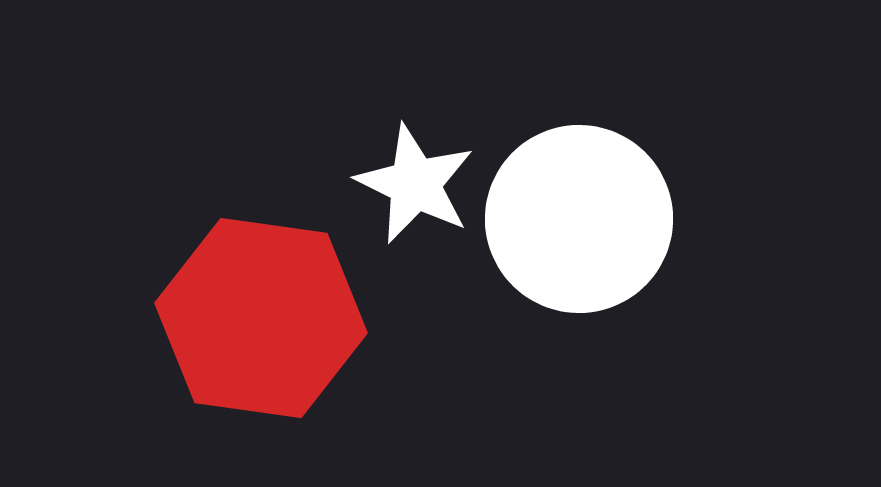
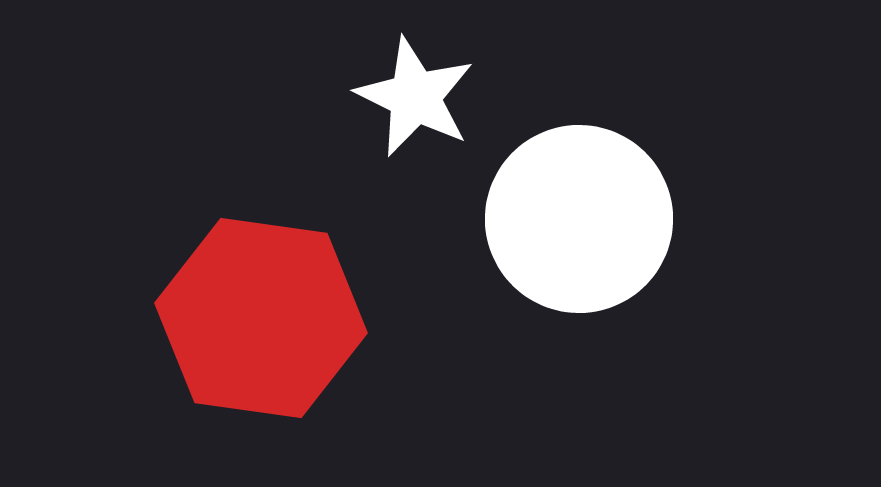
white star: moved 87 px up
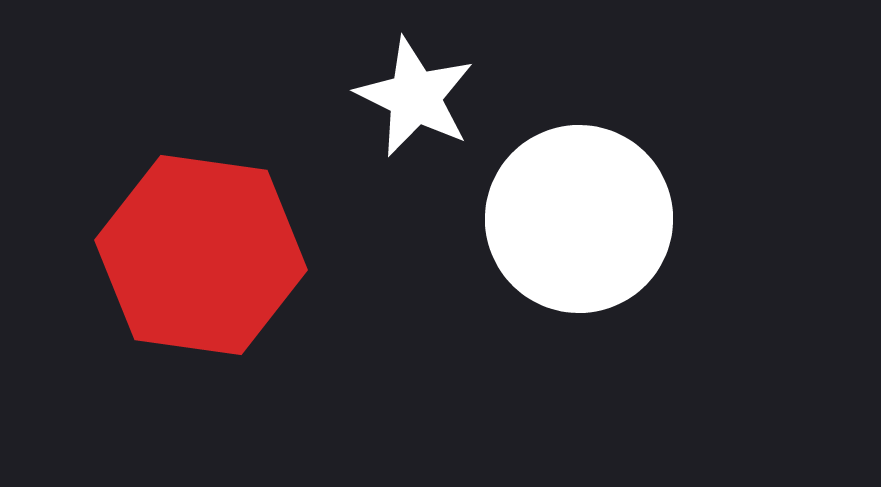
red hexagon: moved 60 px left, 63 px up
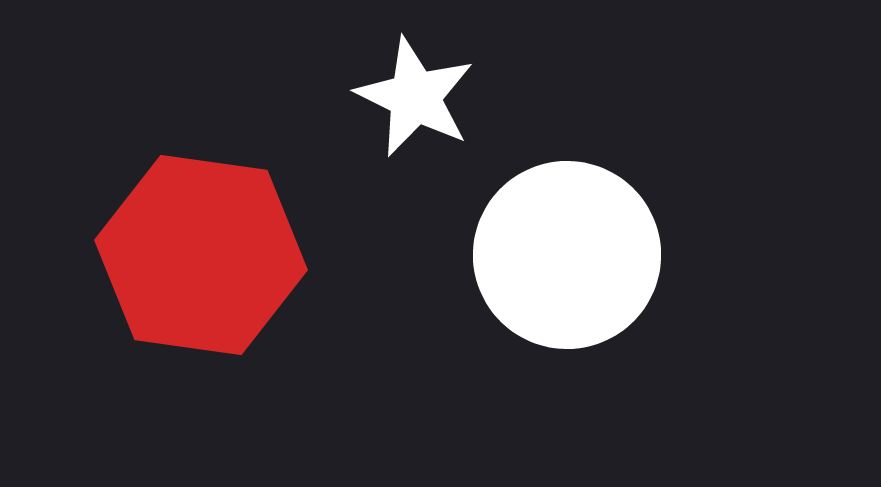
white circle: moved 12 px left, 36 px down
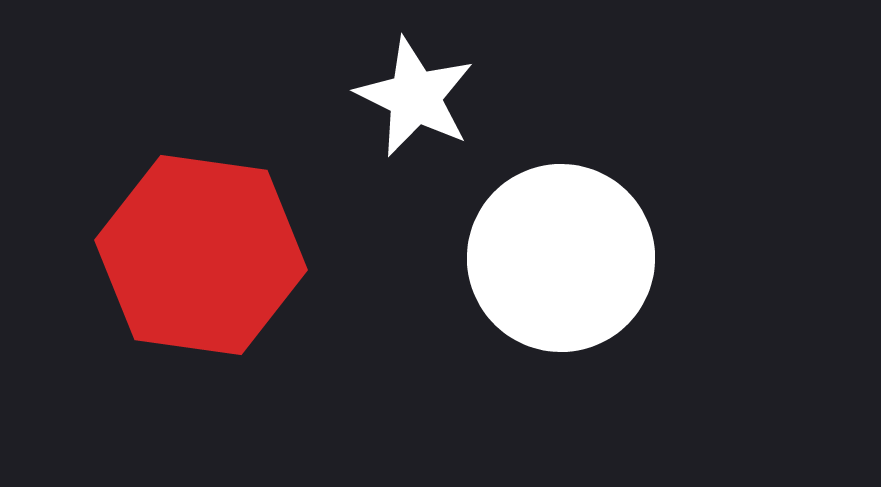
white circle: moved 6 px left, 3 px down
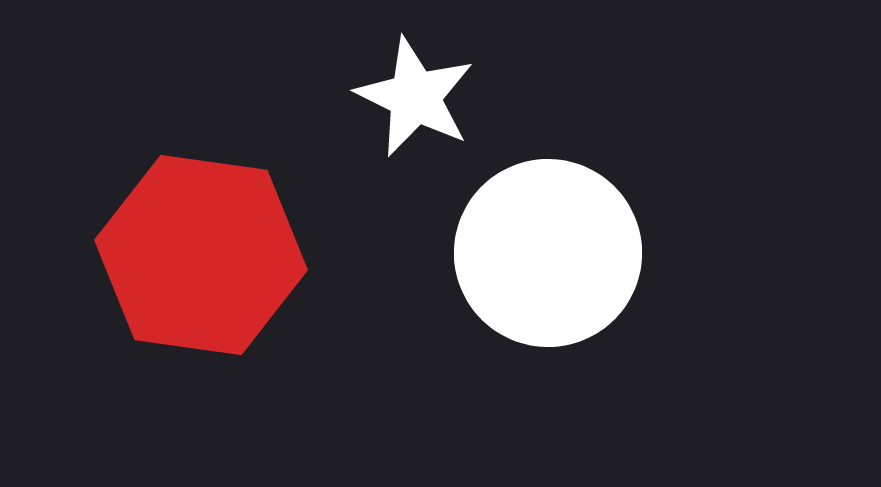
white circle: moved 13 px left, 5 px up
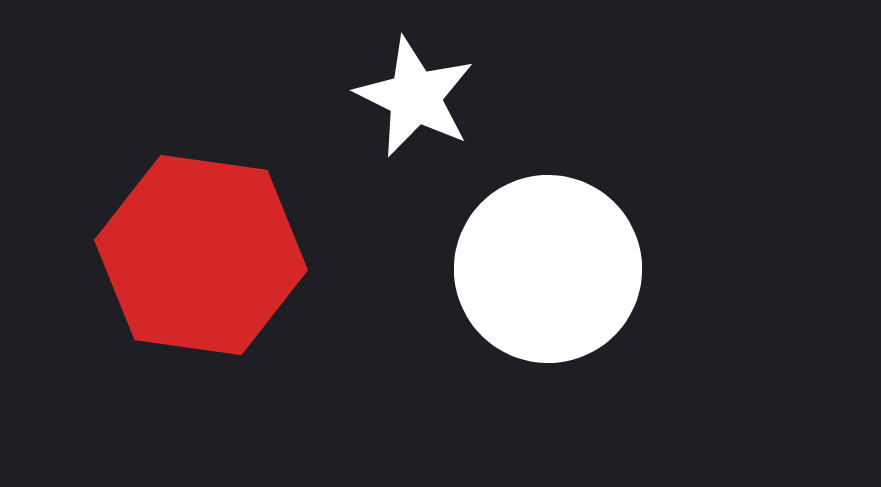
white circle: moved 16 px down
